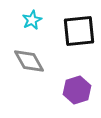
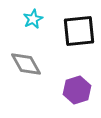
cyan star: moved 1 px right, 1 px up
gray diamond: moved 3 px left, 3 px down
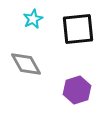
black square: moved 1 px left, 2 px up
